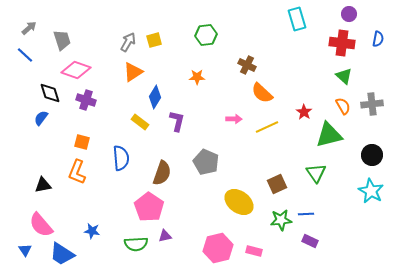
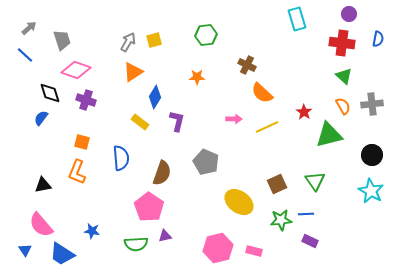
green triangle at (316, 173): moved 1 px left, 8 px down
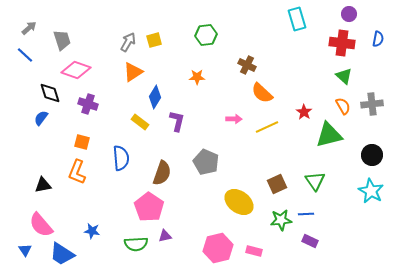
purple cross at (86, 100): moved 2 px right, 4 px down
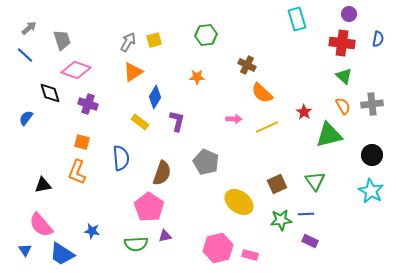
blue semicircle at (41, 118): moved 15 px left
pink rectangle at (254, 251): moved 4 px left, 4 px down
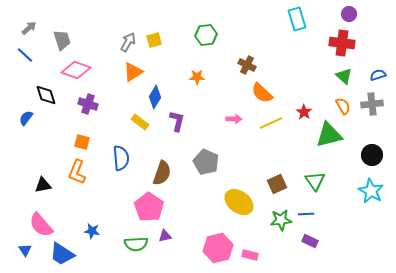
blue semicircle at (378, 39): moved 36 px down; rotated 119 degrees counterclockwise
black diamond at (50, 93): moved 4 px left, 2 px down
yellow line at (267, 127): moved 4 px right, 4 px up
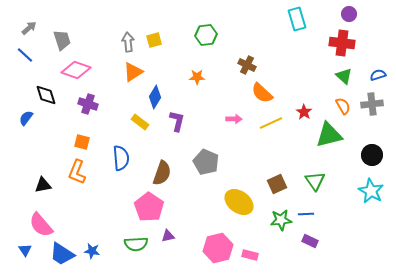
gray arrow at (128, 42): rotated 36 degrees counterclockwise
blue star at (92, 231): moved 20 px down
purple triangle at (165, 236): moved 3 px right
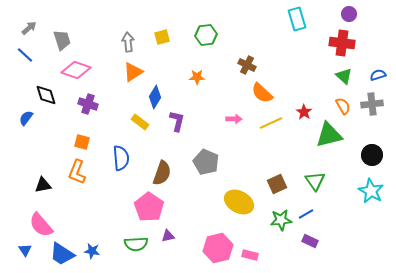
yellow square at (154, 40): moved 8 px right, 3 px up
yellow ellipse at (239, 202): rotated 8 degrees counterclockwise
blue line at (306, 214): rotated 28 degrees counterclockwise
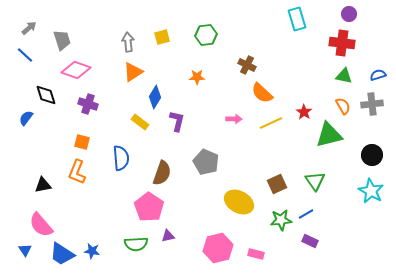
green triangle at (344, 76): rotated 30 degrees counterclockwise
pink rectangle at (250, 255): moved 6 px right, 1 px up
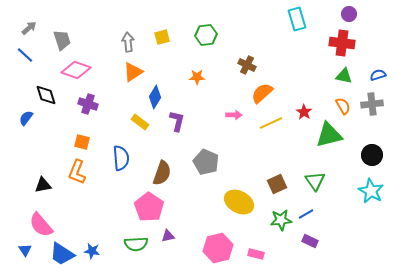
orange semicircle at (262, 93): rotated 95 degrees clockwise
pink arrow at (234, 119): moved 4 px up
